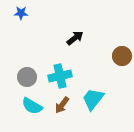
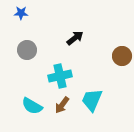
gray circle: moved 27 px up
cyan trapezoid: moved 1 px left, 1 px down; rotated 15 degrees counterclockwise
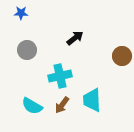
cyan trapezoid: rotated 25 degrees counterclockwise
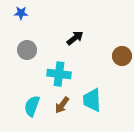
cyan cross: moved 1 px left, 2 px up; rotated 20 degrees clockwise
cyan semicircle: rotated 80 degrees clockwise
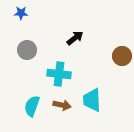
brown arrow: rotated 114 degrees counterclockwise
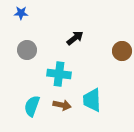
brown circle: moved 5 px up
